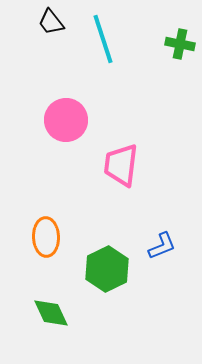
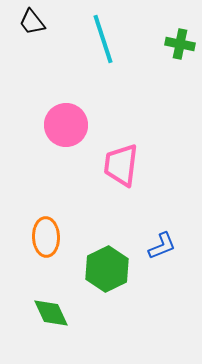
black trapezoid: moved 19 px left
pink circle: moved 5 px down
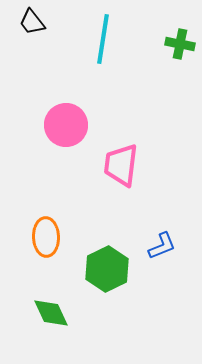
cyan line: rotated 27 degrees clockwise
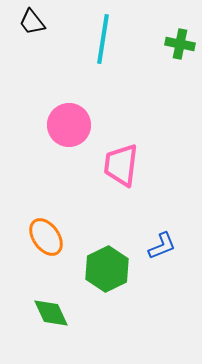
pink circle: moved 3 px right
orange ellipse: rotated 33 degrees counterclockwise
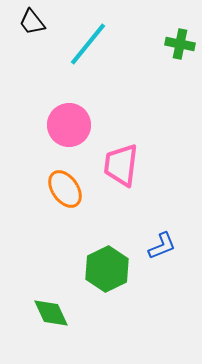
cyan line: moved 15 px left, 5 px down; rotated 30 degrees clockwise
orange ellipse: moved 19 px right, 48 px up
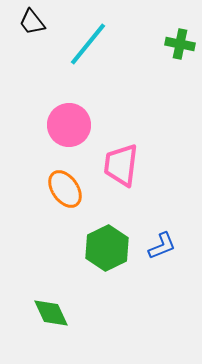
green hexagon: moved 21 px up
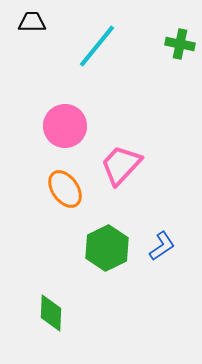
black trapezoid: rotated 128 degrees clockwise
cyan line: moved 9 px right, 2 px down
pink circle: moved 4 px left, 1 px down
pink trapezoid: rotated 36 degrees clockwise
blue L-shape: rotated 12 degrees counterclockwise
green diamond: rotated 27 degrees clockwise
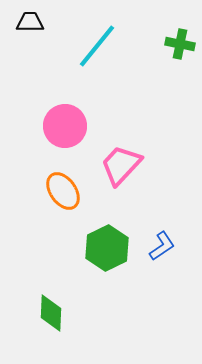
black trapezoid: moved 2 px left
orange ellipse: moved 2 px left, 2 px down
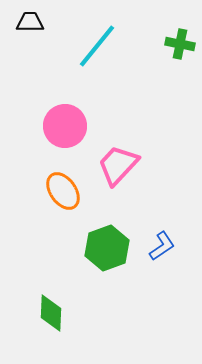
pink trapezoid: moved 3 px left
green hexagon: rotated 6 degrees clockwise
